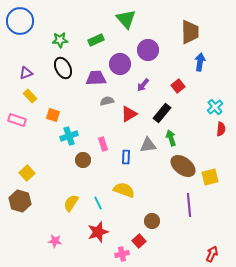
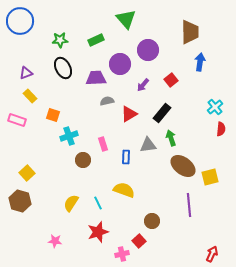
red square at (178, 86): moved 7 px left, 6 px up
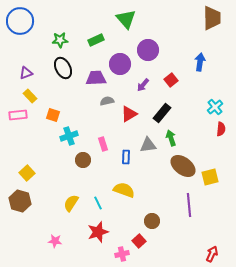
brown trapezoid at (190, 32): moved 22 px right, 14 px up
pink rectangle at (17, 120): moved 1 px right, 5 px up; rotated 24 degrees counterclockwise
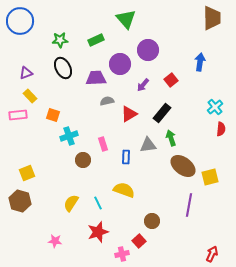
yellow square at (27, 173): rotated 21 degrees clockwise
purple line at (189, 205): rotated 15 degrees clockwise
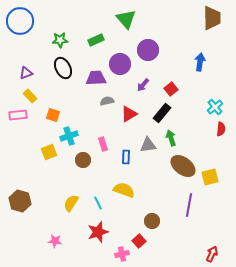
red square at (171, 80): moved 9 px down
yellow square at (27, 173): moved 22 px right, 21 px up
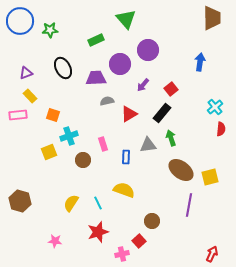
green star at (60, 40): moved 10 px left, 10 px up
brown ellipse at (183, 166): moved 2 px left, 4 px down
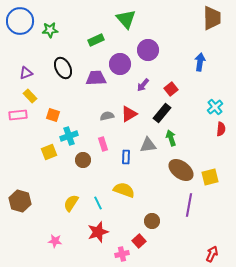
gray semicircle at (107, 101): moved 15 px down
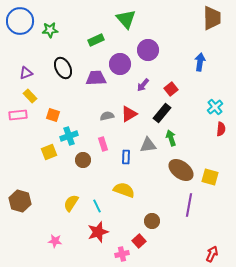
yellow square at (210, 177): rotated 30 degrees clockwise
cyan line at (98, 203): moved 1 px left, 3 px down
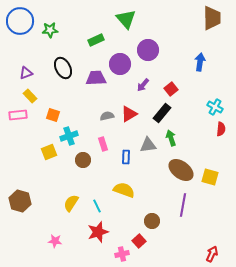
cyan cross at (215, 107): rotated 21 degrees counterclockwise
purple line at (189, 205): moved 6 px left
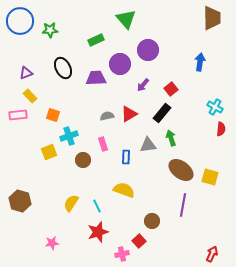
pink star at (55, 241): moved 3 px left, 2 px down; rotated 16 degrees counterclockwise
